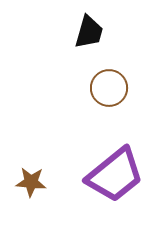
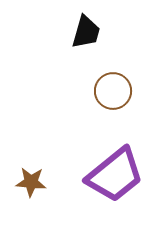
black trapezoid: moved 3 px left
brown circle: moved 4 px right, 3 px down
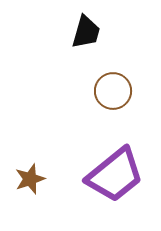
brown star: moved 1 px left, 3 px up; rotated 24 degrees counterclockwise
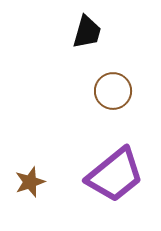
black trapezoid: moved 1 px right
brown star: moved 3 px down
